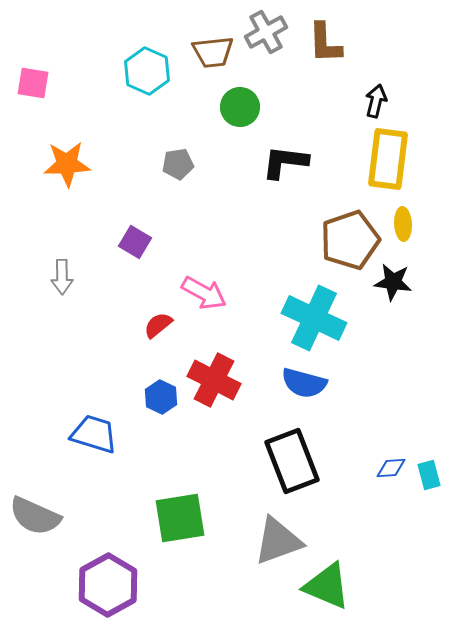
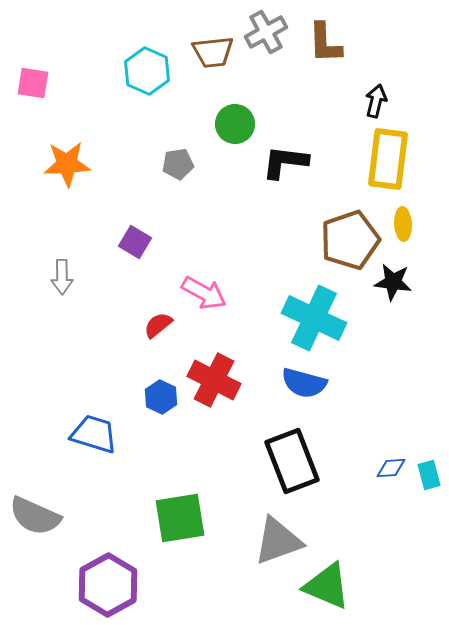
green circle: moved 5 px left, 17 px down
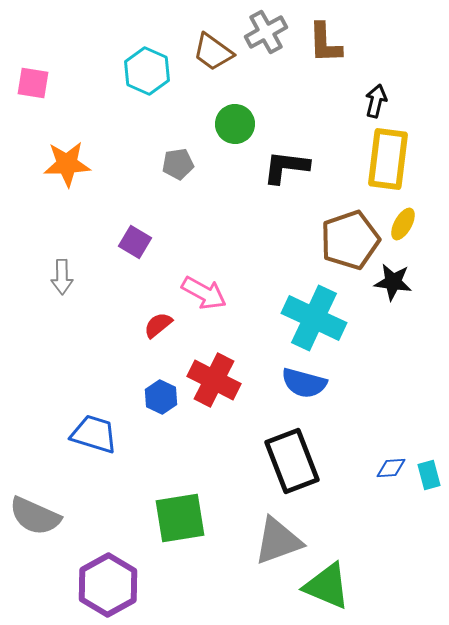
brown trapezoid: rotated 42 degrees clockwise
black L-shape: moved 1 px right, 5 px down
yellow ellipse: rotated 32 degrees clockwise
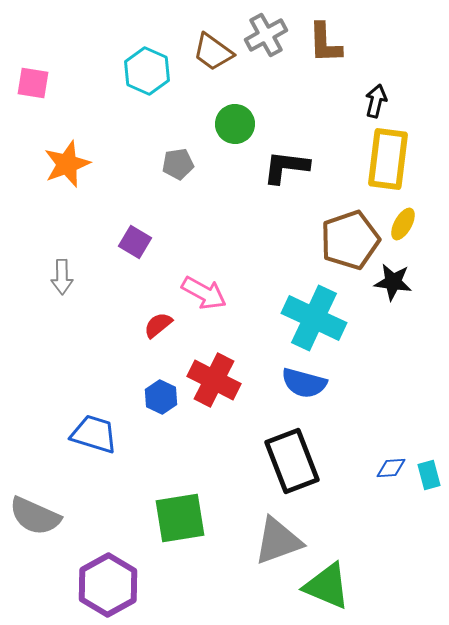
gray cross: moved 3 px down
orange star: rotated 18 degrees counterclockwise
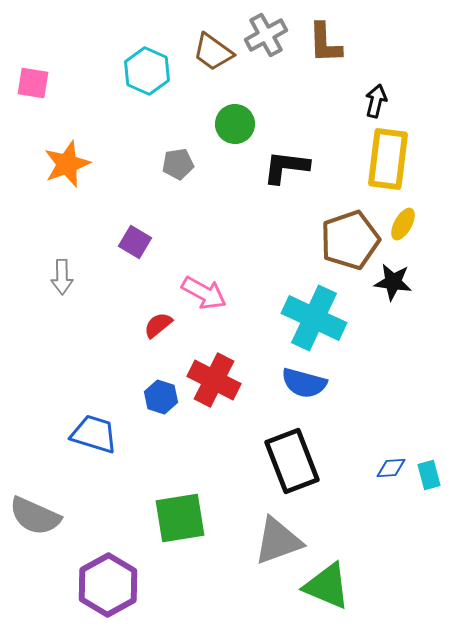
blue hexagon: rotated 8 degrees counterclockwise
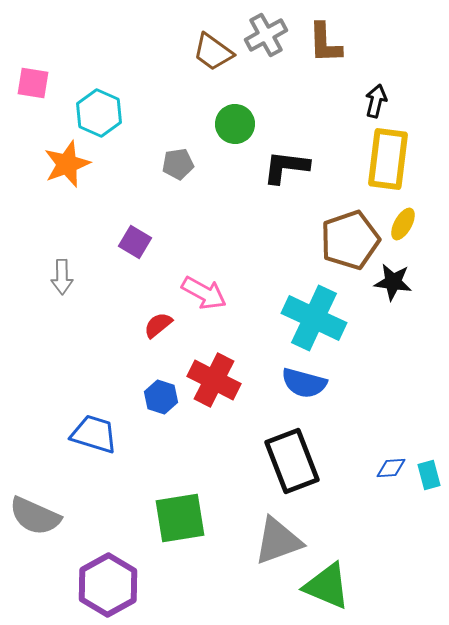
cyan hexagon: moved 48 px left, 42 px down
